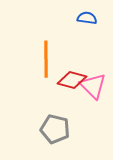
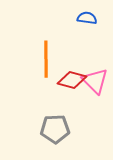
pink triangle: moved 2 px right, 5 px up
gray pentagon: rotated 16 degrees counterclockwise
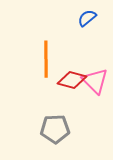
blue semicircle: rotated 48 degrees counterclockwise
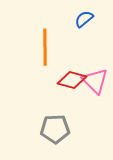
blue semicircle: moved 3 px left, 1 px down
orange line: moved 1 px left, 12 px up
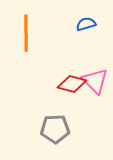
blue semicircle: moved 2 px right, 5 px down; rotated 24 degrees clockwise
orange line: moved 19 px left, 14 px up
red diamond: moved 4 px down
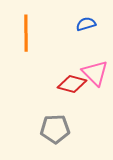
pink triangle: moved 8 px up
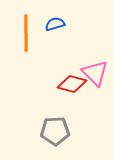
blue semicircle: moved 31 px left
gray pentagon: moved 2 px down
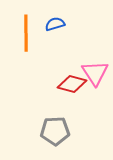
pink triangle: rotated 12 degrees clockwise
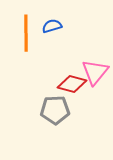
blue semicircle: moved 3 px left, 2 px down
pink triangle: moved 1 px up; rotated 12 degrees clockwise
gray pentagon: moved 21 px up
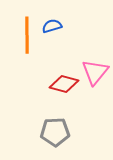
orange line: moved 1 px right, 2 px down
red diamond: moved 8 px left
gray pentagon: moved 22 px down
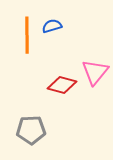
red diamond: moved 2 px left, 1 px down
gray pentagon: moved 24 px left, 2 px up
